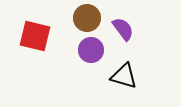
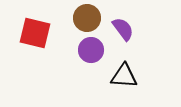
red square: moved 3 px up
black triangle: rotated 12 degrees counterclockwise
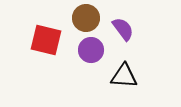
brown circle: moved 1 px left
red square: moved 11 px right, 7 px down
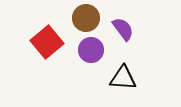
red square: moved 1 px right, 2 px down; rotated 36 degrees clockwise
black triangle: moved 1 px left, 2 px down
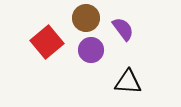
black triangle: moved 5 px right, 4 px down
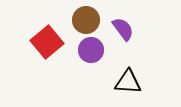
brown circle: moved 2 px down
